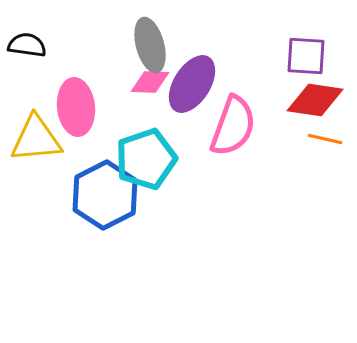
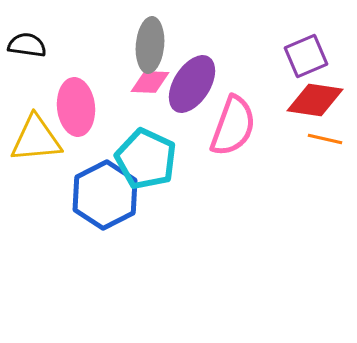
gray ellipse: rotated 20 degrees clockwise
purple square: rotated 27 degrees counterclockwise
cyan pentagon: rotated 28 degrees counterclockwise
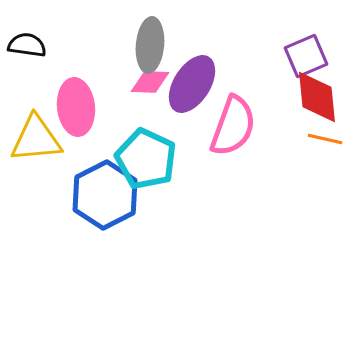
red diamond: moved 2 px right, 3 px up; rotated 76 degrees clockwise
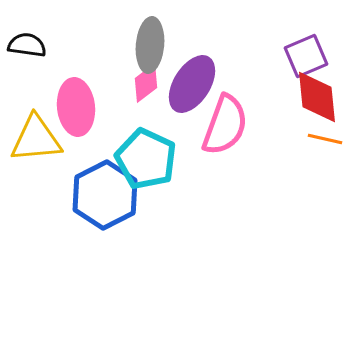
pink diamond: moved 4 px left, 1 px down; rotated 39 degrees counterclockwise
pink semicircle: moved 8 px left, 1 px up
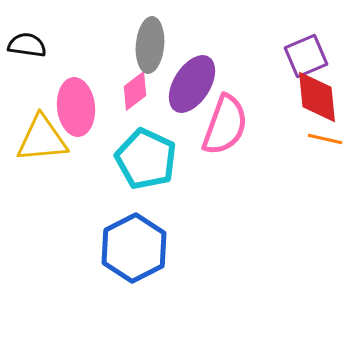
pink diamond: moved 11 px left, 8 px down
yellow triangle: moved 6 px right
blue hexagon: moved 29 px right, 53 px down
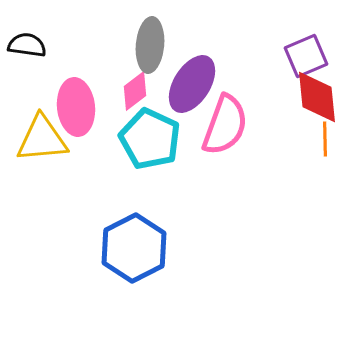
orange line: rotated 76 degrees clockwise
cyan pentagon: moved 4 px right, 20 px up
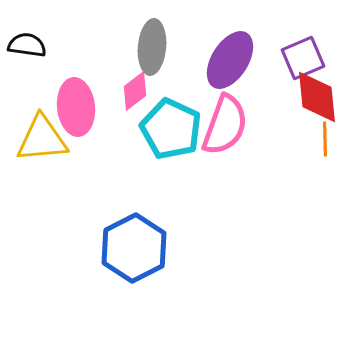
gray ellipse: moved 2 px right, 2 px down
purple square: moved 3 px left, 2 px down
purple ellipse: moved 38 px right, 24 px up
cyan pentagon: moved 21 px right, 10 px up
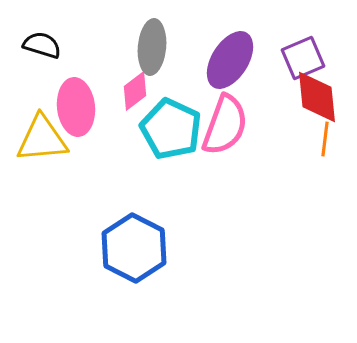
black semicircle: moved 15 px right; rotated 9 degrees clockwise
orange line: rotated 8 degrees clockwise
blue hexagon: rotated 6 degrees counterclockwise
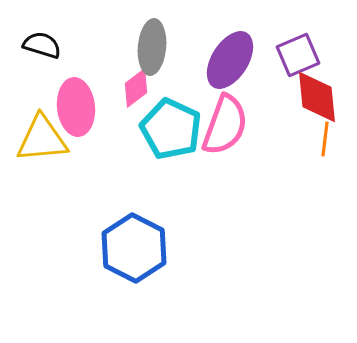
purple square: moved 5 px left, 3 px up
pink diamond: moved 1 px right, 3 px up
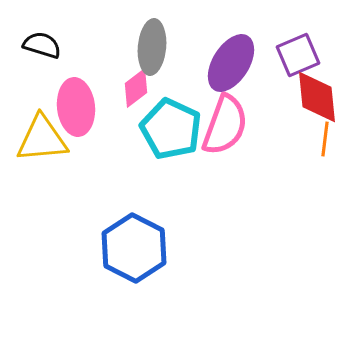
purple ellipse: moved 1 px right, 3 px down
